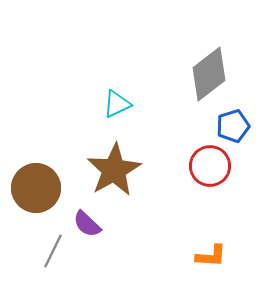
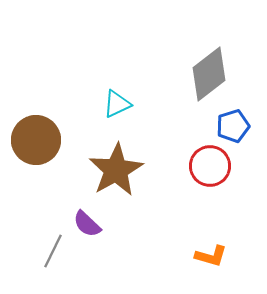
brown star: moved 2 px right
brown circle: moved 48 px up
orange L-shape: rotated 12 degrees clockwise
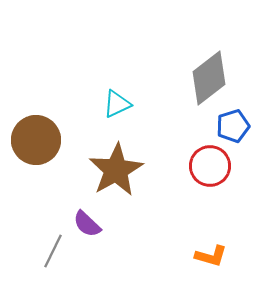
gray diamond: moved 4 px down
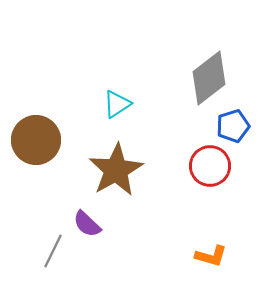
cyan triangle: rotated 8 degrees counterclockwise
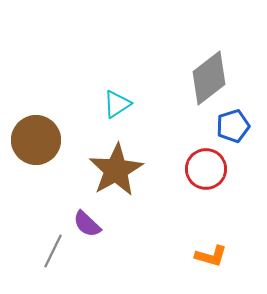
red circle: moved 4 px left, 3 px down
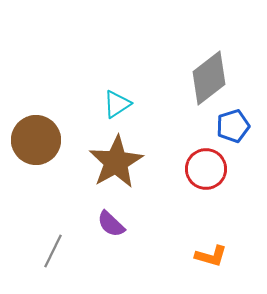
brown star: moved 8 px up
purple semicircle: moved 24 px right
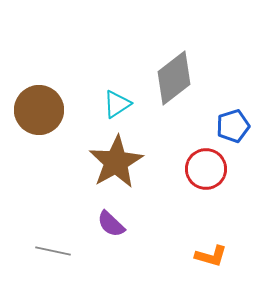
gray diamond: moved 35 px left
brown circle: moved 3 px right, 30 px up
gray line: rotated 76 degrees clockwise
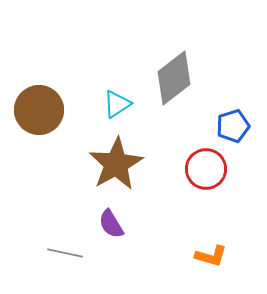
brown star: moved 2 px down
purple semicircle: rotated 16 degrees clockwise
gray line: moved 12 px right, 2 px down
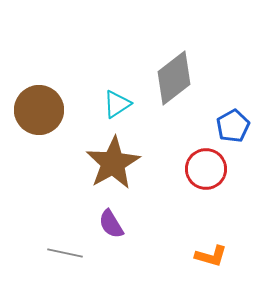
blue pentagon: rotated 12 degrees counterclockwise
brown star: moved 3 px left, 1 px up
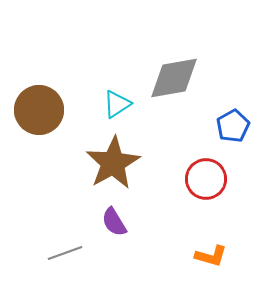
gray diamond: rotated 28 degrees clockwise
red circle: moved 10 px down
purple semicircle: moved 3 px right, 2 px up
gray line: rotated 32 degrees counterclockwise
